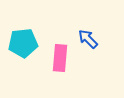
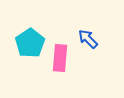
cyan pentagon: moved 7 px right; rotated 28 degrees counterclockwise
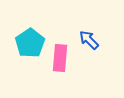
blue arrow: moved 1 px right, 1 px down
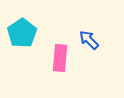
cyan pentagon: moved 8 px left, 10 px up
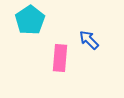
cyan pentagon: moved 8 px right, 13 px up
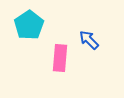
cyan pentagon: moved 1 px left, 5 px down
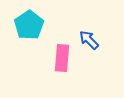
pink rectangle: moved 2 px right
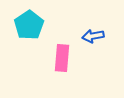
blue arrow: moved 4 px right, 4 px up; rotated 55 degrees counterclockwise
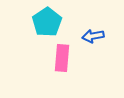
cyan pentagon: moved 18 px right, 3 px up
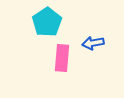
blue arrow: moved 7 px down
